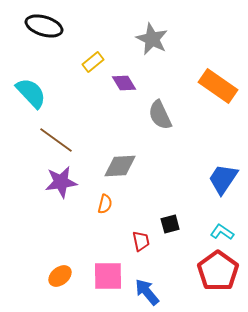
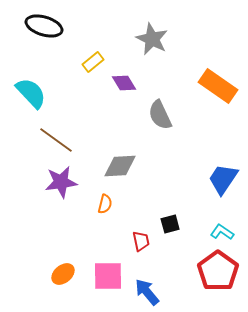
orange ellipse: moved 3 px right, 2 px up
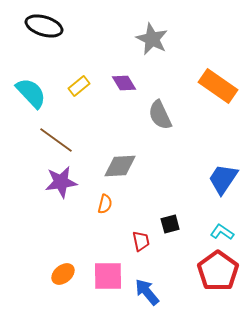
yellow rectangle: moved 14 px left, 24 px down
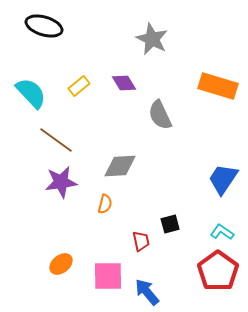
orange rectangle: rotated 18 degrees counterclockwise
orange ellipse: moved 2 px left, 10 px up
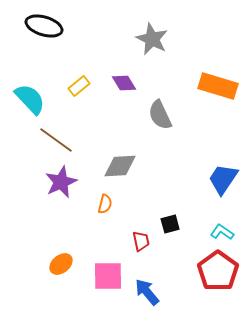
cyan semicircle: moved 1 px left, 6 px down
purple star: rotated 16 degrees counterclockwise
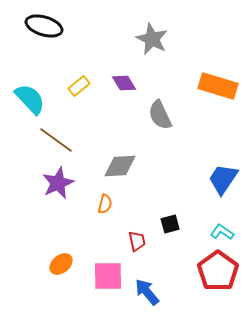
purple star: moved 3 px left, 1 px down
red trapezoid: moved 4 px left
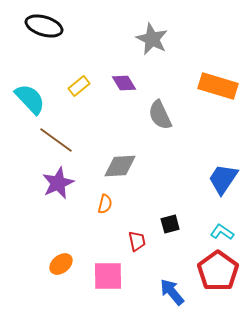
blue arrow: moved 25 px right
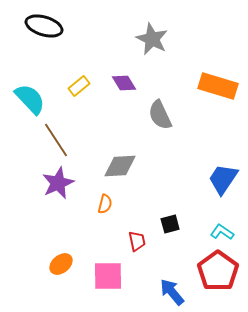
brown line: rotated 21 degrees clockwise
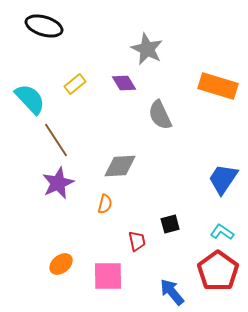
gray star: moved 5 px left, 10 px down
yellow rectangle: moved 4 px left, 2 px up
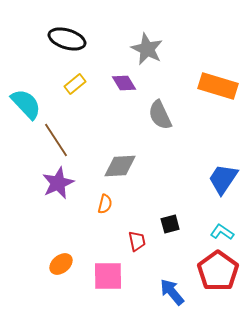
black ellipse: moved 23 px right, 13 px down
cyan semicircle: moved 4 px left, 5 px down
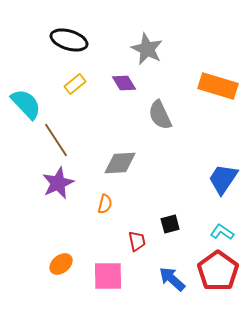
black ellipse: moved 2 px right, 1 px down
gray diamond: moved 3 px up
blue arrow: moved 13 px up; rotated 8 degrees counterclockwise
